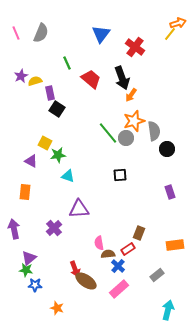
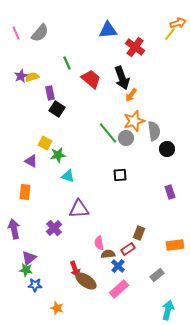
gray semicircle at (41, 33): moved 1 px left; rotated 18 degrees clockwise
blue triangle at (101, 34): moved 7 px right, 4 px up; rotated 48 degrees clockwise
yellow semicircle at (35, 81): moved 3 px left, 4 px up
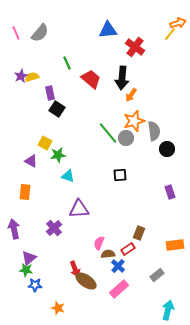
black arrow at (122, 78): rotated 25 degrees clockwise
pink semicircle at (99, 243): rotated 32 degrees clockwise
orange star at (57, 308): moved 1 px right
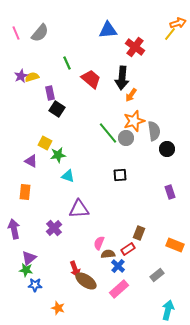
orange rectangle at (175, 245): rotated 30 degrees clockwise
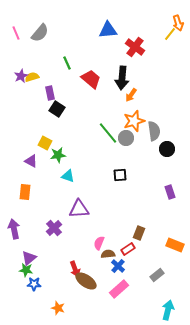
orange arrow at (178, 23): rotated 91 degrees clockwise
blue star at (35, 285): moved 1 px left, 1 px up
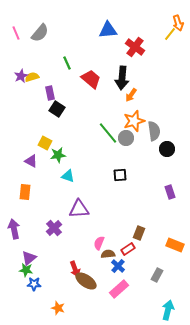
gray rectangle at (157, 275): rotated 24 degrees counterclockwise
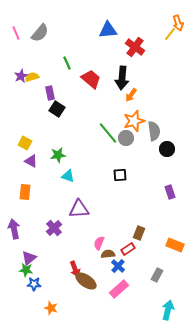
yellow square at (45, 143): moved 20 px left
orange star at (58, 308): moved 7 px left
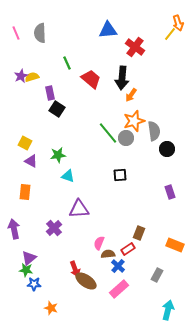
gray semicircle at (40, 33): rotated 138 degrees clockwise
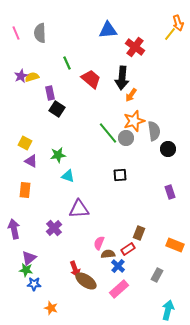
black circle at (167, 149): moved 1 px right
orange rectangle at (25, 192): moved 2 px up
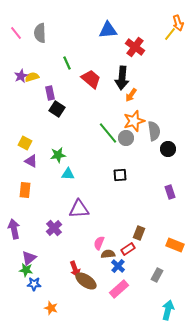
pink line at (16, 33): rotated 16 degrees counterclockwise
cyan triangle at (68, 176): moved 2 px up; rotated 16 degrees counterclockwise
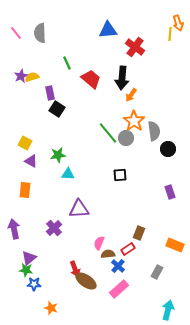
yellow line at (170, 34): rotated 32 degrees counterclockwise
orange star at (134, 121): rotated 20 degrees counterclockwise
gray rectangle at (157, 275): moved 3 px up
